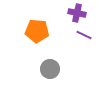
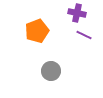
orange pentagon: rotated 25 degrees counterclockwise
gray circle: moved 1 px right, 2 px down
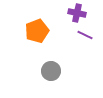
purple line: moved 1 px right
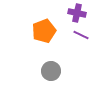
orange pentagon: moved 7 px right
purple line: moved 4 px left
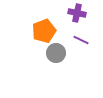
purple line: moved 5 px down
gray circle: moved 5 px right, 18 px up
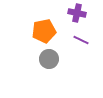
orange pentagon: rotated 10 degrees clockwise
gray circle: moved 7 px left, 6 px down
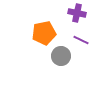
orange pentagon: moved 2 px down
gray circle: moved 12 px right, 3 px up
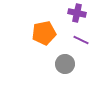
gray circle: moved 4 px right, 8 px down
